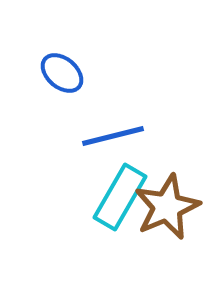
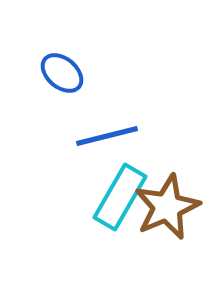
blue line: moved 6 px left
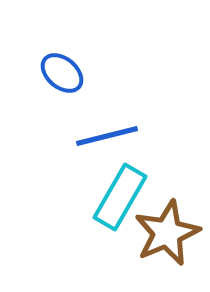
brown star: moved 26 px down
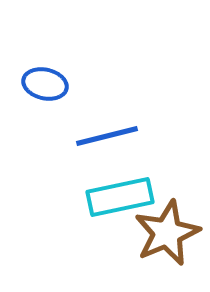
blue ellipse: moved 17 px left, 11 px down; rotated 27 degrees counterclockwise
cyan rectangle: rotated 48 degrees clockwise
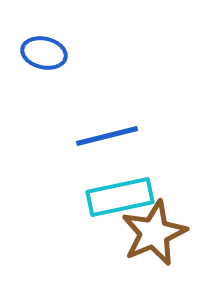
blue ellipse: moved 1 px left, 31 px up
brown star: moved 13 px left
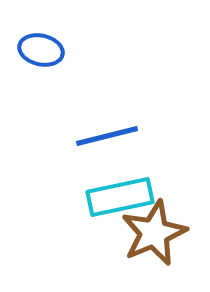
blue ellipse: moved 3 px left, 3 px up
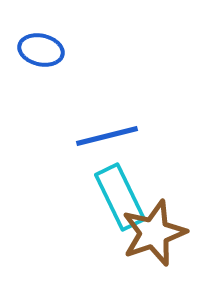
cyan rectangle: rotated 76 degrees clockwise
brown star: rotated 4 degrees clockwise
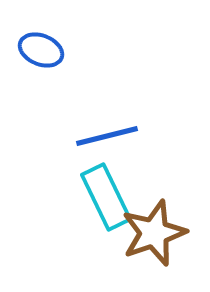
blue ellipse: rotated 9 degrees clockwise
cyan rectangle: moved 14 px left
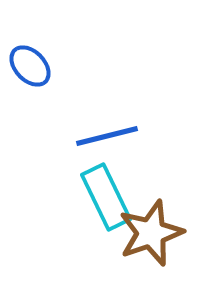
blue ellipse: moved 11 px left, 16 px down; rotated 24 degrees clockwise
brown star: moved 3 px left
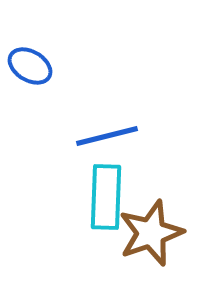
blue ellipse: rotated 15 degrees counterclockwise
cyan rectangle: rotated 28 degrees clockwise
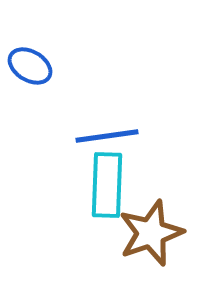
blue line: rotated 6 degrees clockwise
cyan rectangle: moved 1 px right, 12 px up
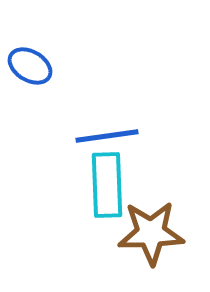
cyan rectangle: rotated 4 degrees counterclockwise
brown star: rotated 18 degrees clockwise
